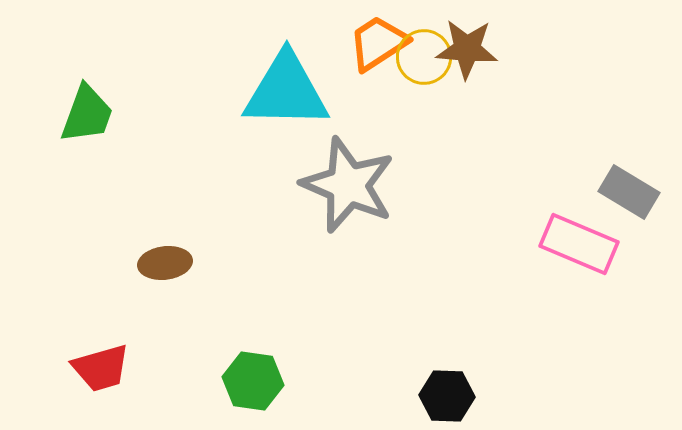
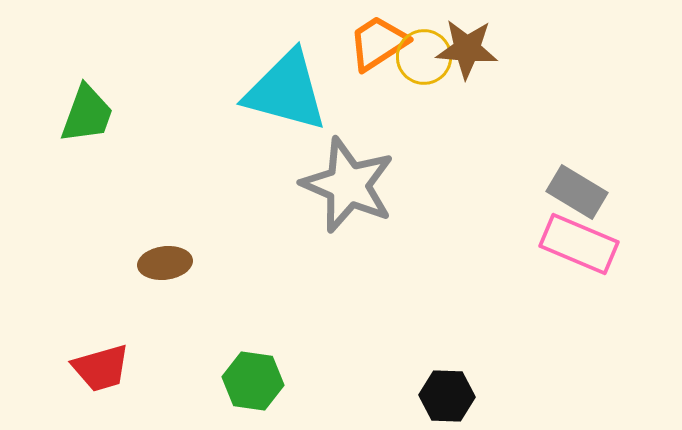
cyan triangle: rotated 14 degrees clockwise
gray rectangle: moved 52 px left
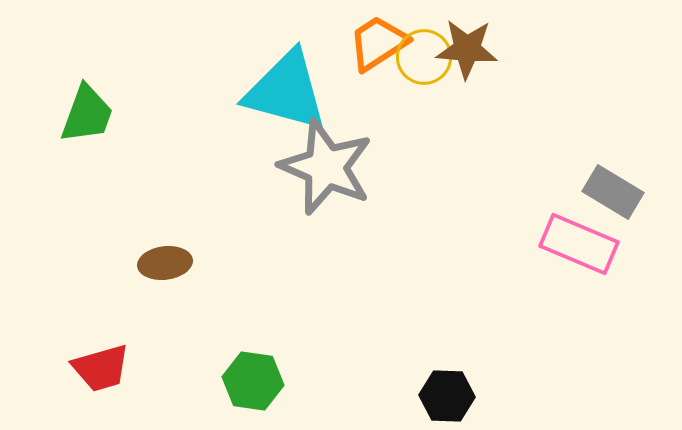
gray star: moved 22 px left, 18 px up
gray rectangle: moved 36 px right
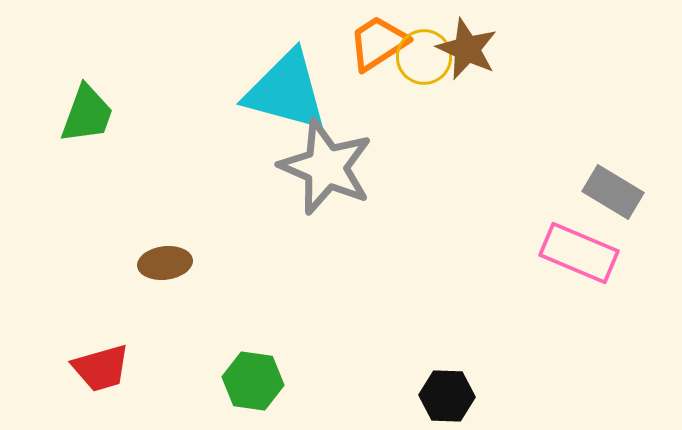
brown star: rotated 20 degrees clockwise
pink rectangle: moved 9 px down
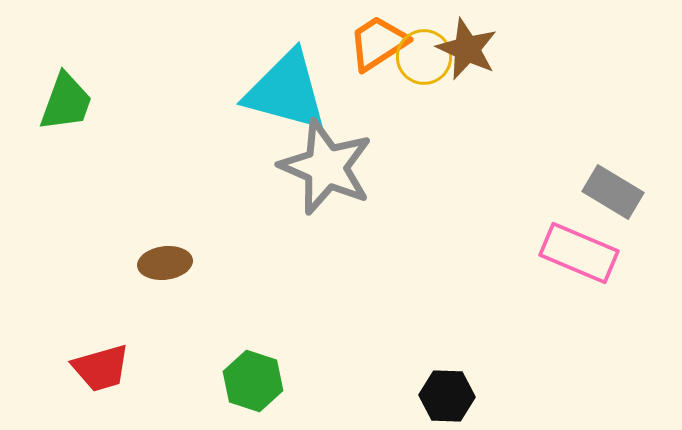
green trapezoid: moved 21 px left, 12 px up
green hexagon: rotated 10 degrees clockwise
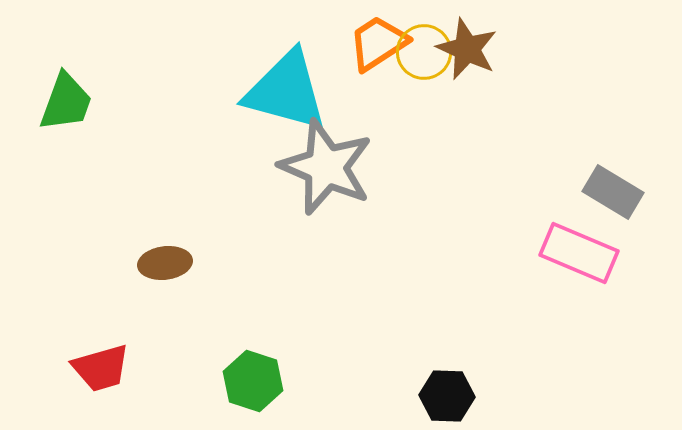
yellow circle: moved 5 px up
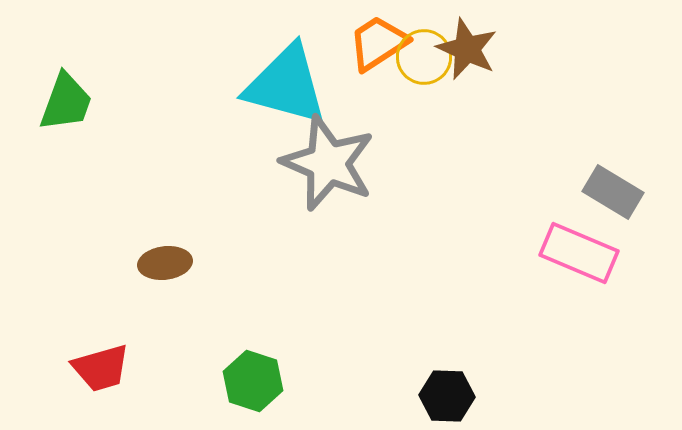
yellow circle: moved 5 px down
cyan triangle: moved 6 px up
gray star: moved 2 px right, 4 px up
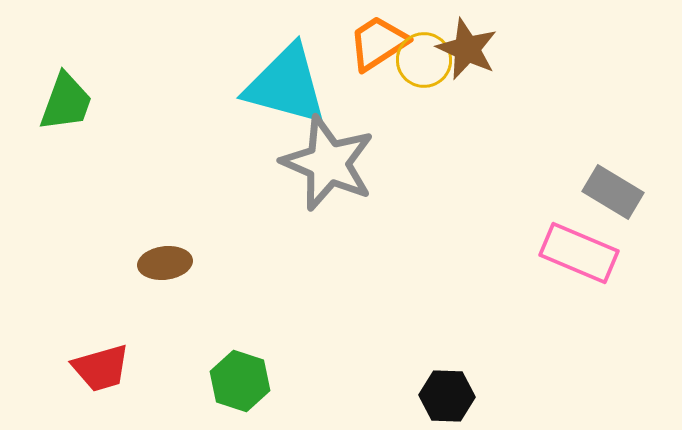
yellow circle: moved 3 px down
green hexagon: moved 13 px left
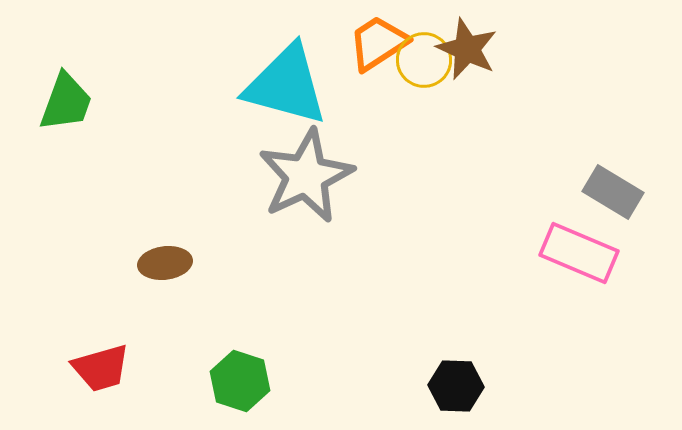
gray star: moved 22 px left, 13 px down; rotated 24 degrees clockwise
black hexagon: moved 9 px right, 10 px up
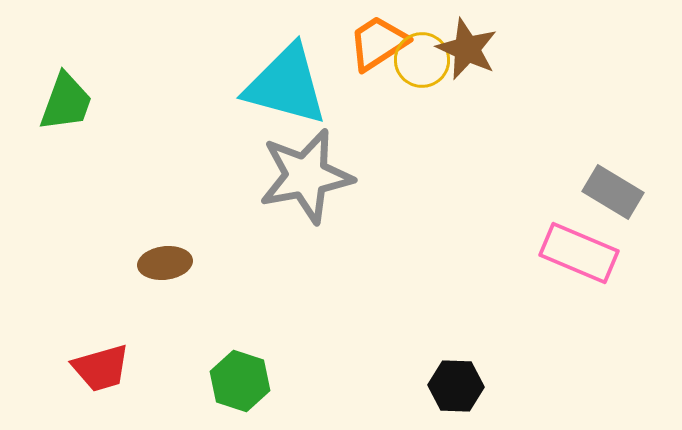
yellow circle: moved 2 px left
gray star: rotated 14 degrees clockwise
